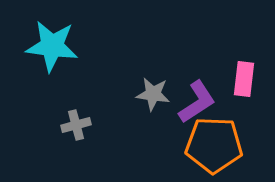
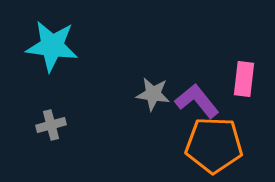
purple L-shape: moved 1 px up; rotated 96 degrees counterclockwise
gray cross: moved 25 px left
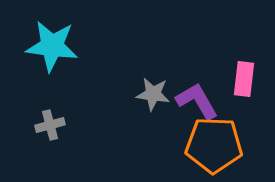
purple L-shape: rotated 9 degrees clockwise
gray cross: moved 1 px left
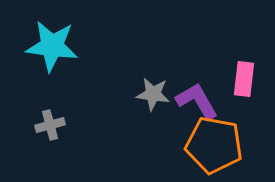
orange pentagon: rotated 8 degrees clockwise
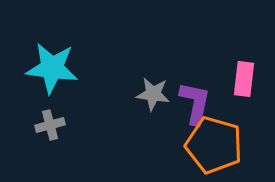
cyan star: moved 22 px down
purple L-shape: moved 2 px left, 2 px down; rotated 42 degrees clockwise
orange pentagon: rotated 6 degrees clockwise
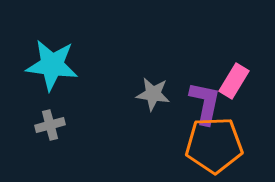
cyan star: moved 3 px up
pink rectangle: moved 10 px left, 2 px down; rotated 24 degrees clockwise
purple L-shape: moved 10 px right
orange pentagon: rotated 18 degrees counterclockwise
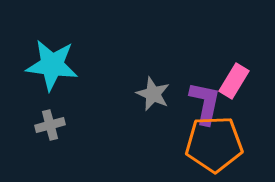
gray star: rotated 16 degrees clockwise
orange pentagon: moved 1 px up
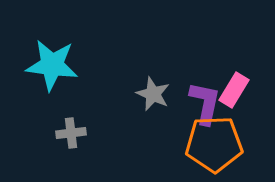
pink rectangle: moved 9 px down
gray cross: moved 21 px right, 8 px down; rotated 8 degrees clockwise
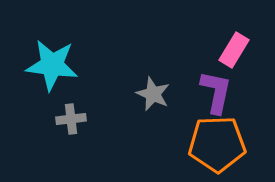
pink rectangle: moved 40 px up
purple L-shape: moved 11 px right, 11 px up
gray cross: moved 14 px up
orange pentagon: moved 3 px right
